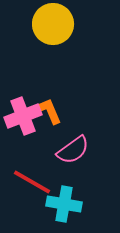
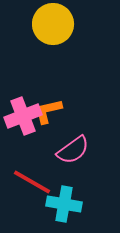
orange L-shape: rotated 80 degrees counterclockwise
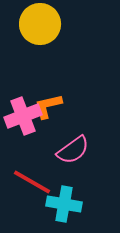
yellow circle: moved 13 px left
orange L-shape: moved 5 px up
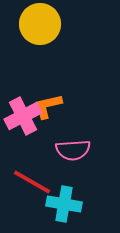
pink cross: rotated 6 degrees counterclockwise
pink semicircle: rotated 32 degrees clockwise
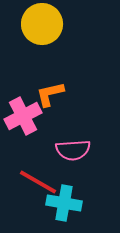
yellow circle: moved 2 px right
orange L-shape: moved 2 px right, 12 px up
red line: moved 6 px right
cyan cross: moved 1 px up
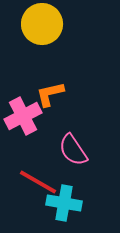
pink semicircle: rotated 60 degrees clockwise
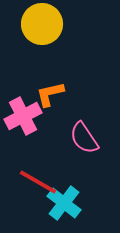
pink semicircle: moved 11 px right, 12 px up
cyan cross: rotated 28 degrees clockwise
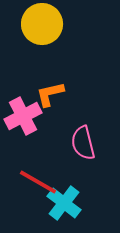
pink semicircle: moved 1 px left, 5 px down; rotated 20 degrees clockwise
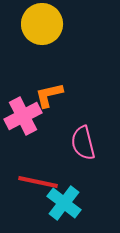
orange L-shape: moved 1 px left, 1 px down
red line: rotated 18 degrees counterclockwise
